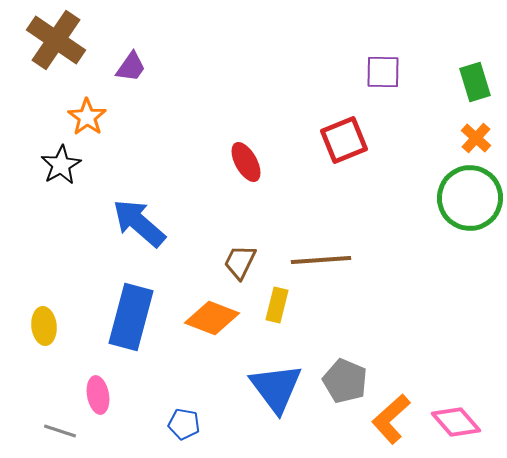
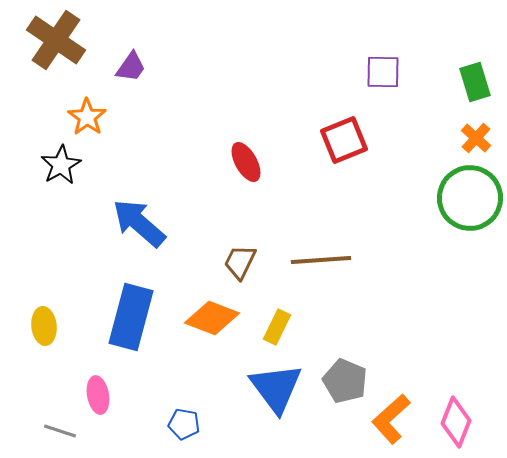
yellow rectangle: moved 22 px down; rotated 12 degrees clockwise
pink diamond: rotated 63 degrees clockwise
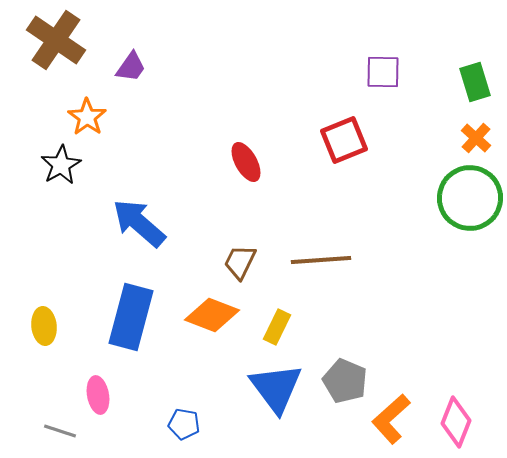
orange diamond: moved 3 px up
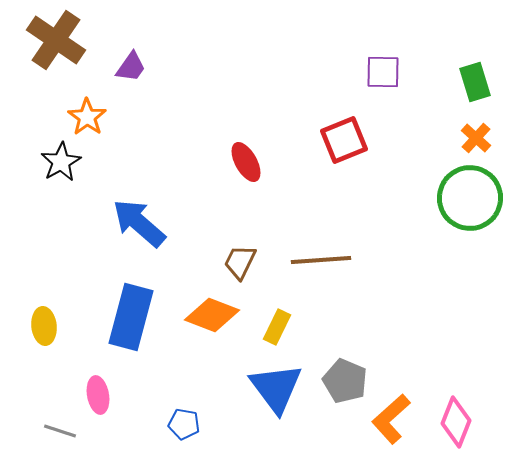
black star: moved 3 px up
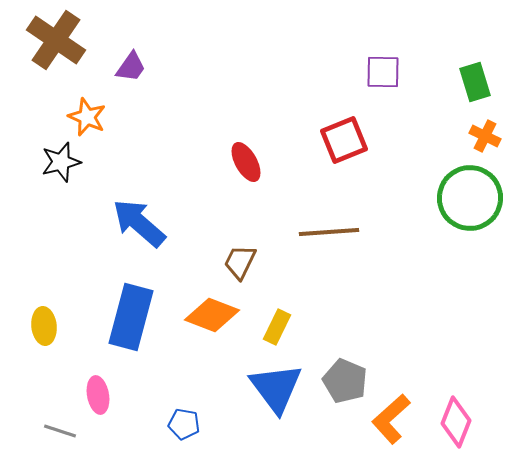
orange star: rotated 12 degrees counterclockwise
orange cross: moved 9 px right, 2 px up; rotated 16 degrees counterclockwise
black star: rotated 15 degrees clockwise
brown line: moved 8 px right, 28 px up
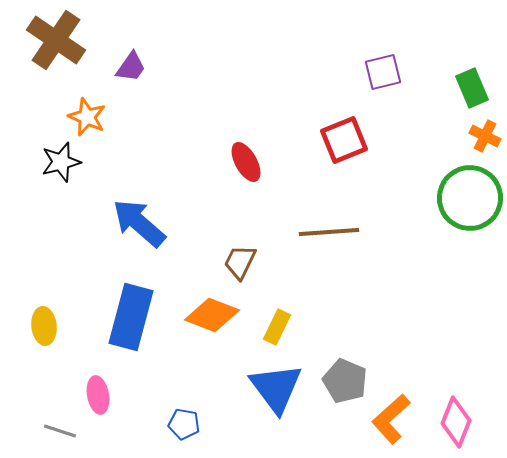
purple square: rotated 15 degrees counterclockwise
green rectangle: moved 3 px left, 6 px down; rotated 6 degrees counterclockwise
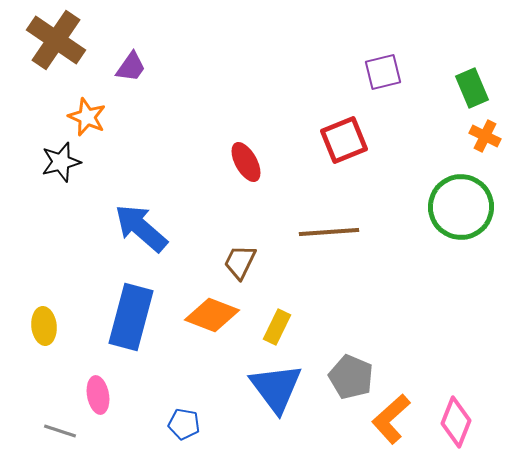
green circle: moved 9 px left, 9 px down
blue arrow: moved 2 px right, 5 px down
gray pentagon: moved 6 px right, 4 px up
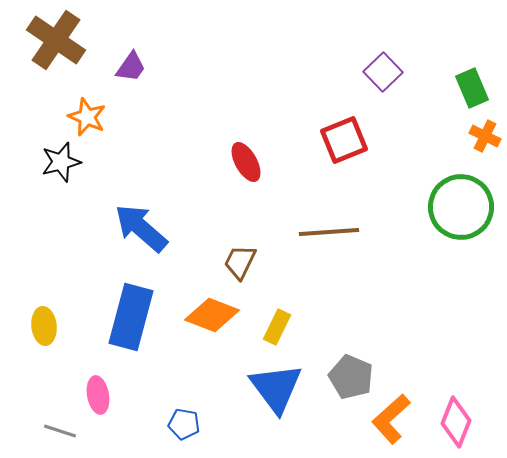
purple square: rotated 30 degrees counterclockwise
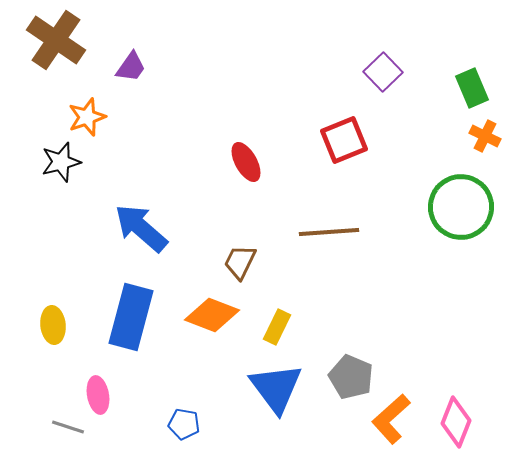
orange star: rotated 30 degrees clockwise
yellow ellipse: moved 9 px right, 1 px up
gray line: moved 8 px right, 4 px up
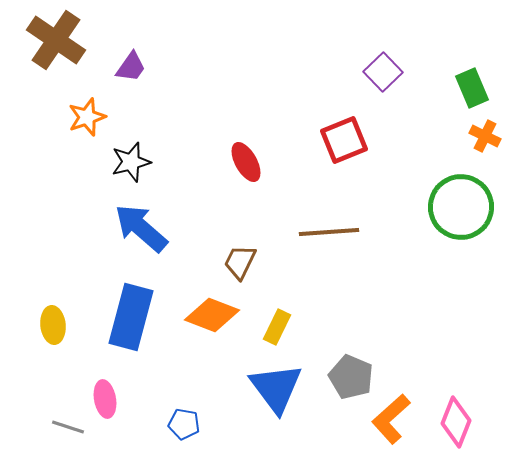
black star: moved 70 px right
pink ellipse: moved 7 px right, 4 px down
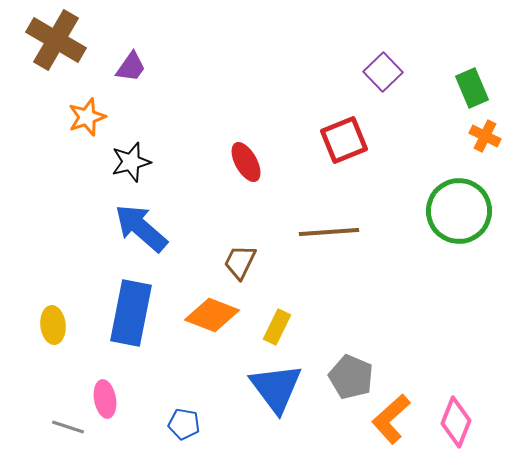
brown cross: rotated 4 degrees counterclockwise
green circle: moved 2 px left, 4 px down
blue rectangle: moved 4 px up; rotated 4 degrees counterclockwise
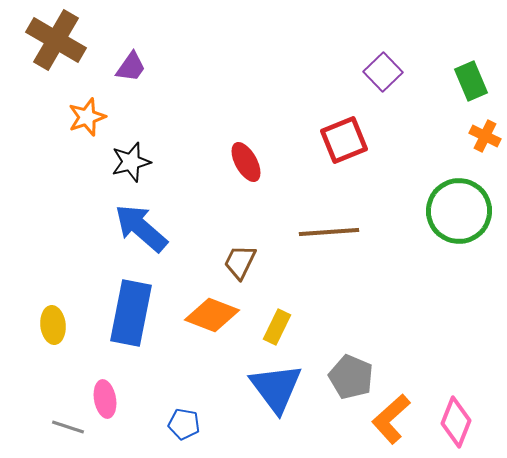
green rectangle: moved 1 px left, 7 px up
